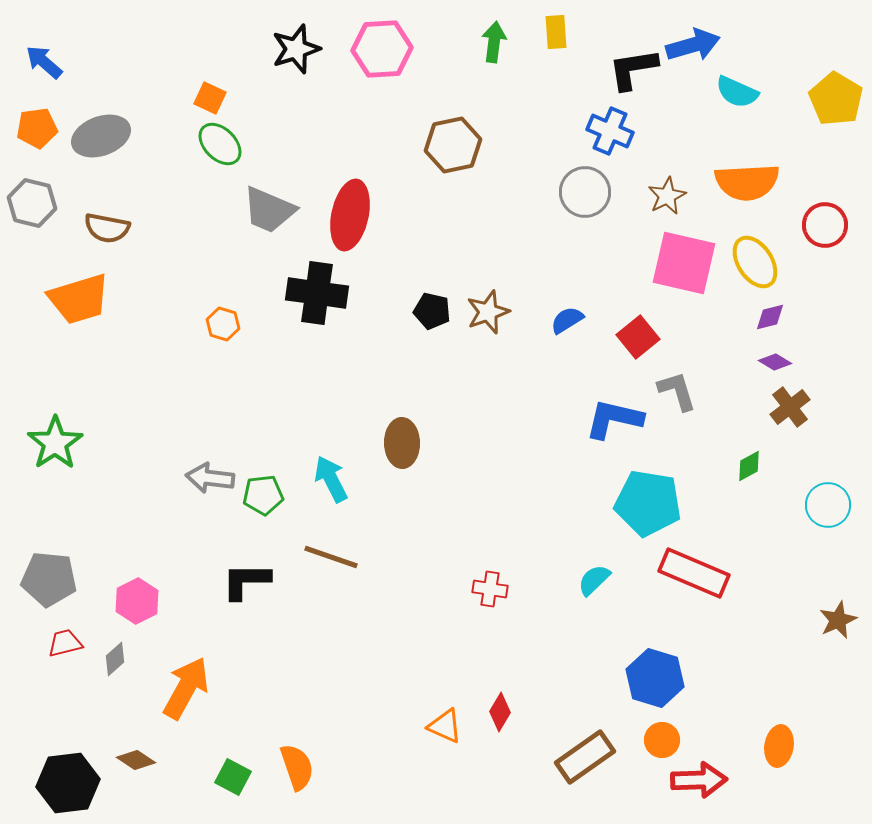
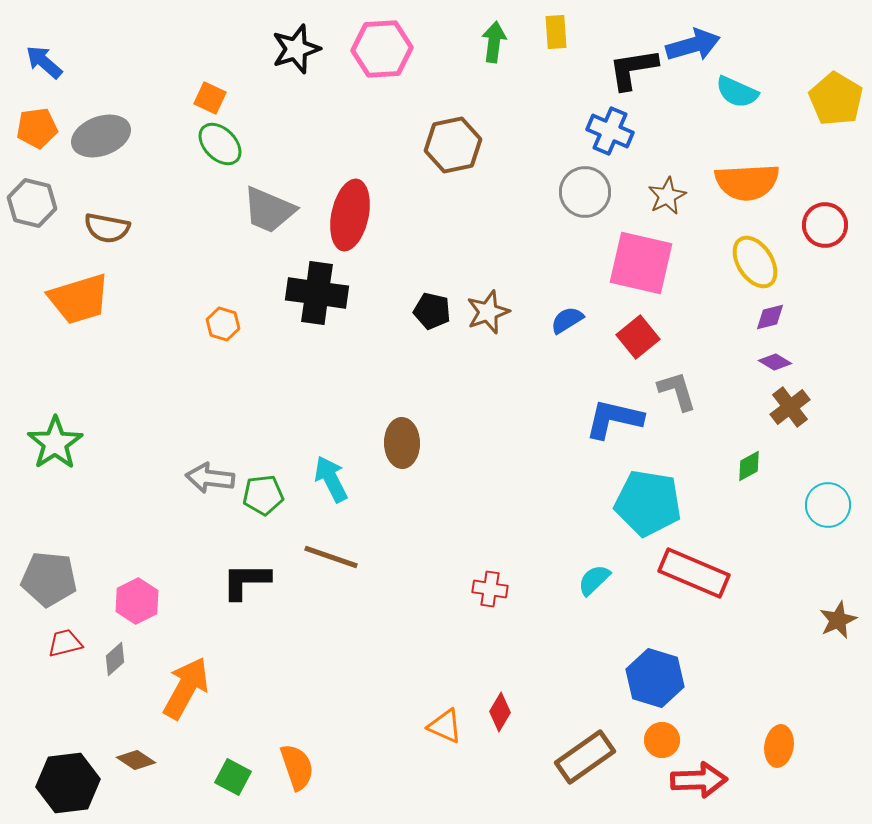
pink square at (684, 263): moved 43 px left
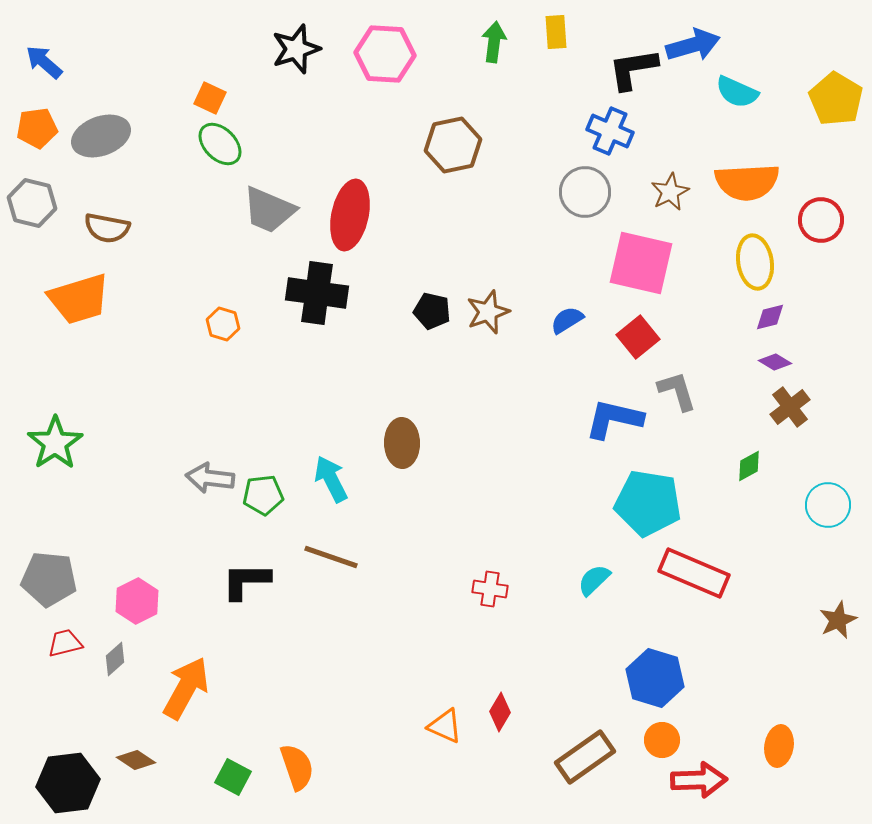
pink hexagon at (382, 49): moved 3 px right, 5 px down; rotated 6 degrees clockwise
brown star at (667, 196): moved 3 px right, 4 px up
red circle at (825, 225): moved 4 px left, 5 px up
yellow ellipse at (755, 262): rotated 24 degrees clockwise
